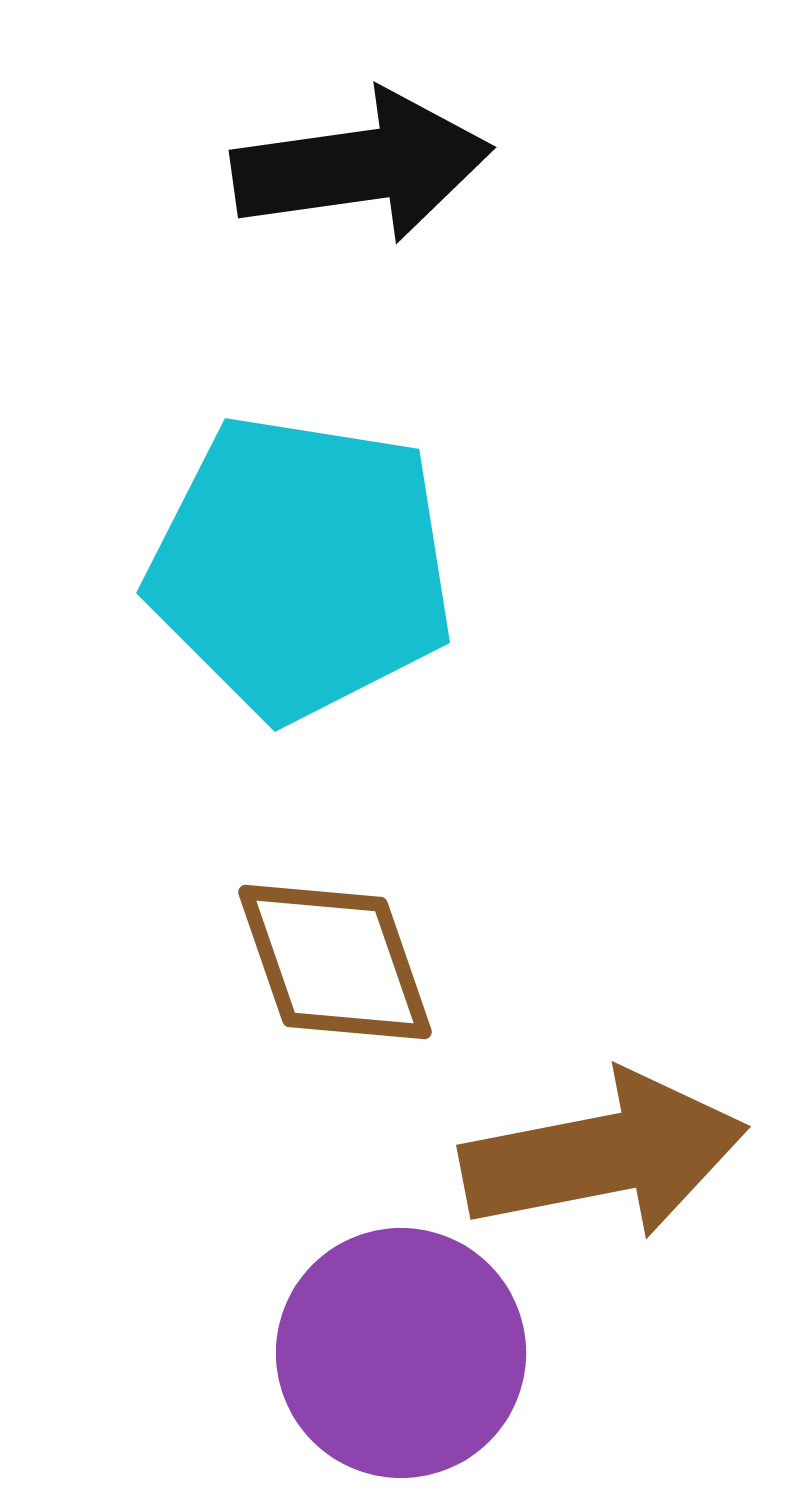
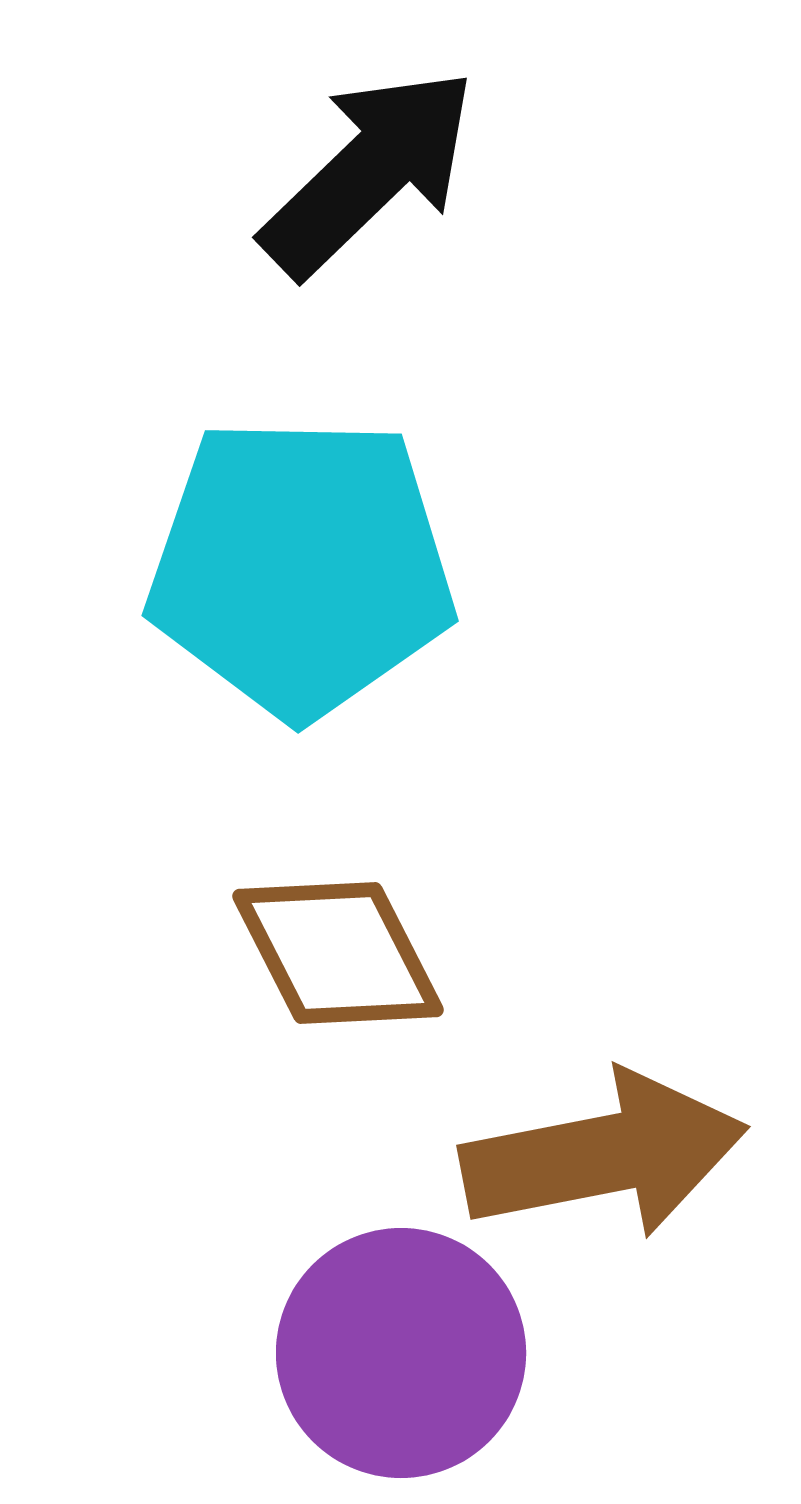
black arrow: moved 7 px right, 6 px down; rotated 36 degrees counterclockwise
cyan pentagon: rotated 8 degrees counterclockwise
brown diamond: moved 3 px right, 9 px up; rotated 8 degrees counterclockwise
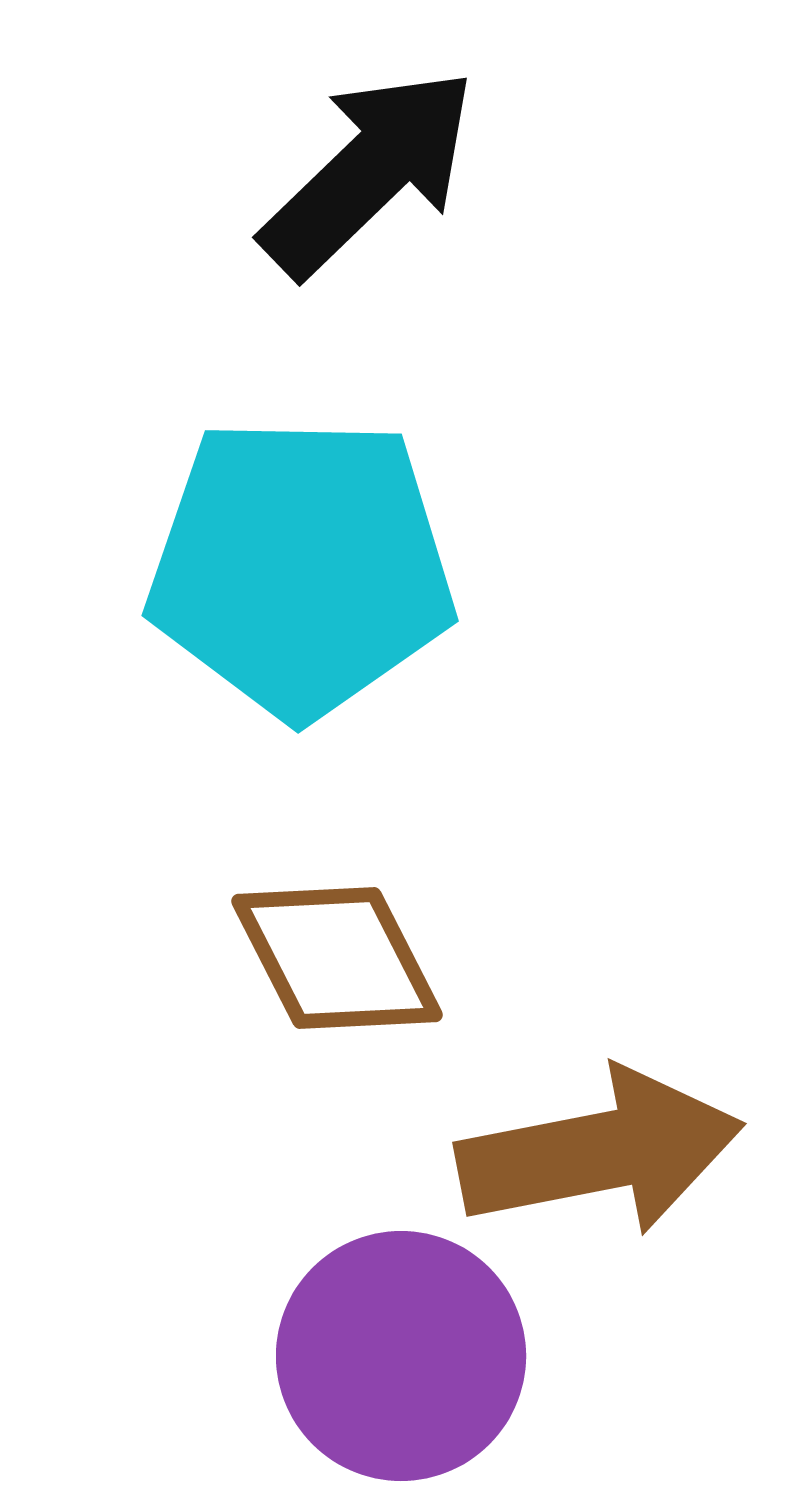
brown diamond: moved 1 px left, 5 px down
brown arrow: moved 4 px left, 3 px up
purple circle: moved 3 px down
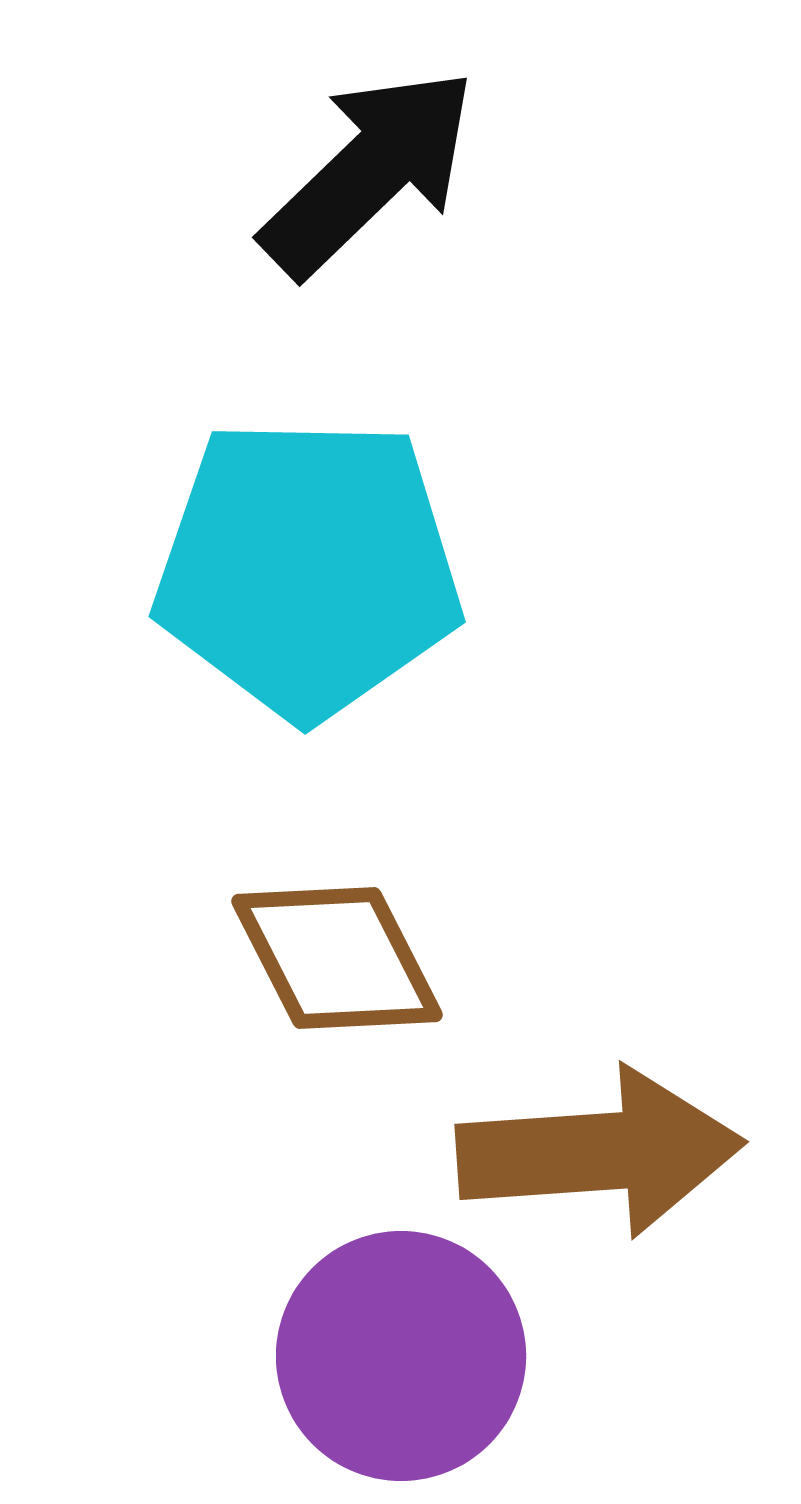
cyan pentagon: moved 7 px right, 1 px down
brown arrow: rotated 7 degrees clockwise
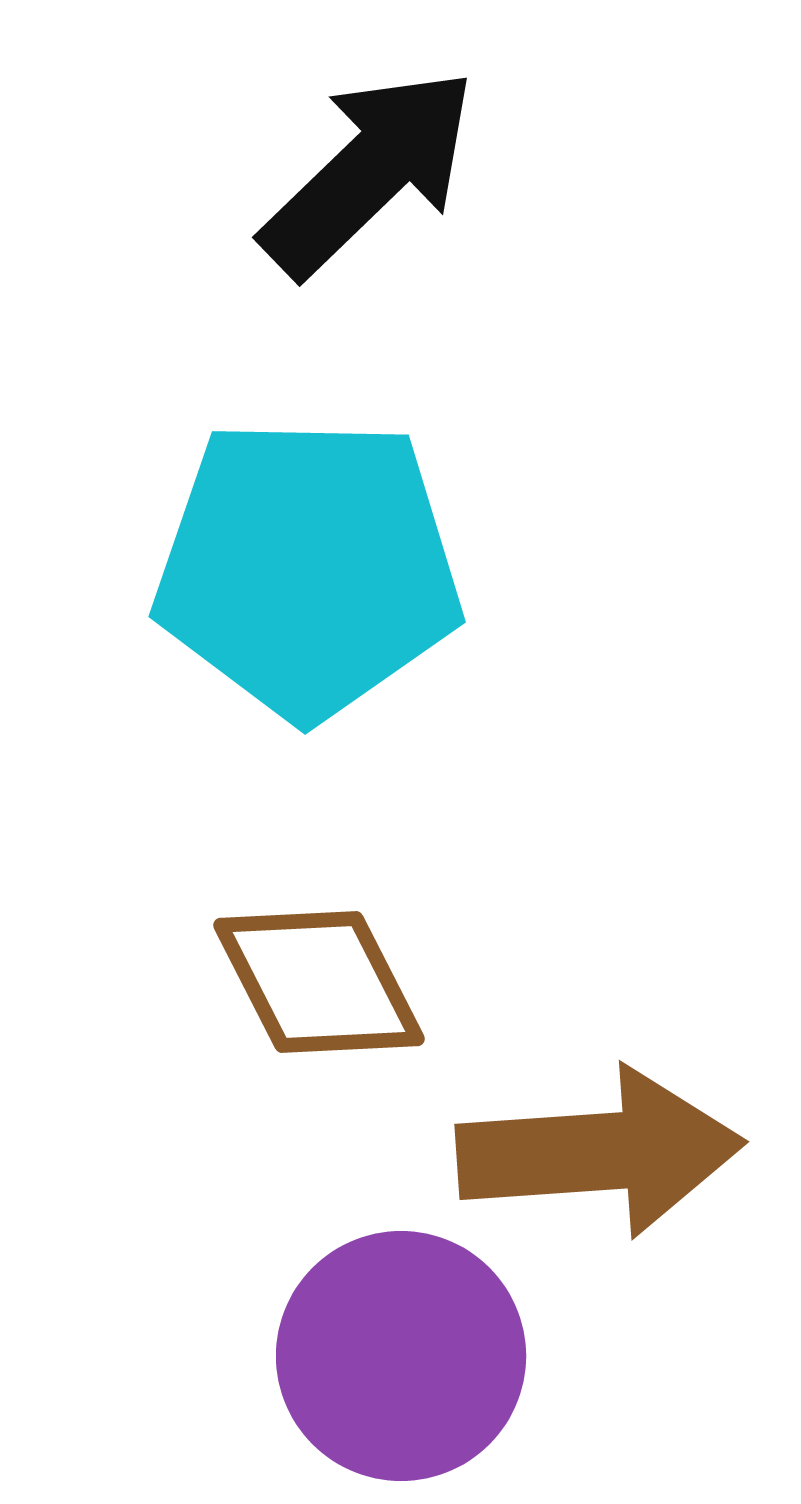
brown diamond: moved 18 px left, 24 px down
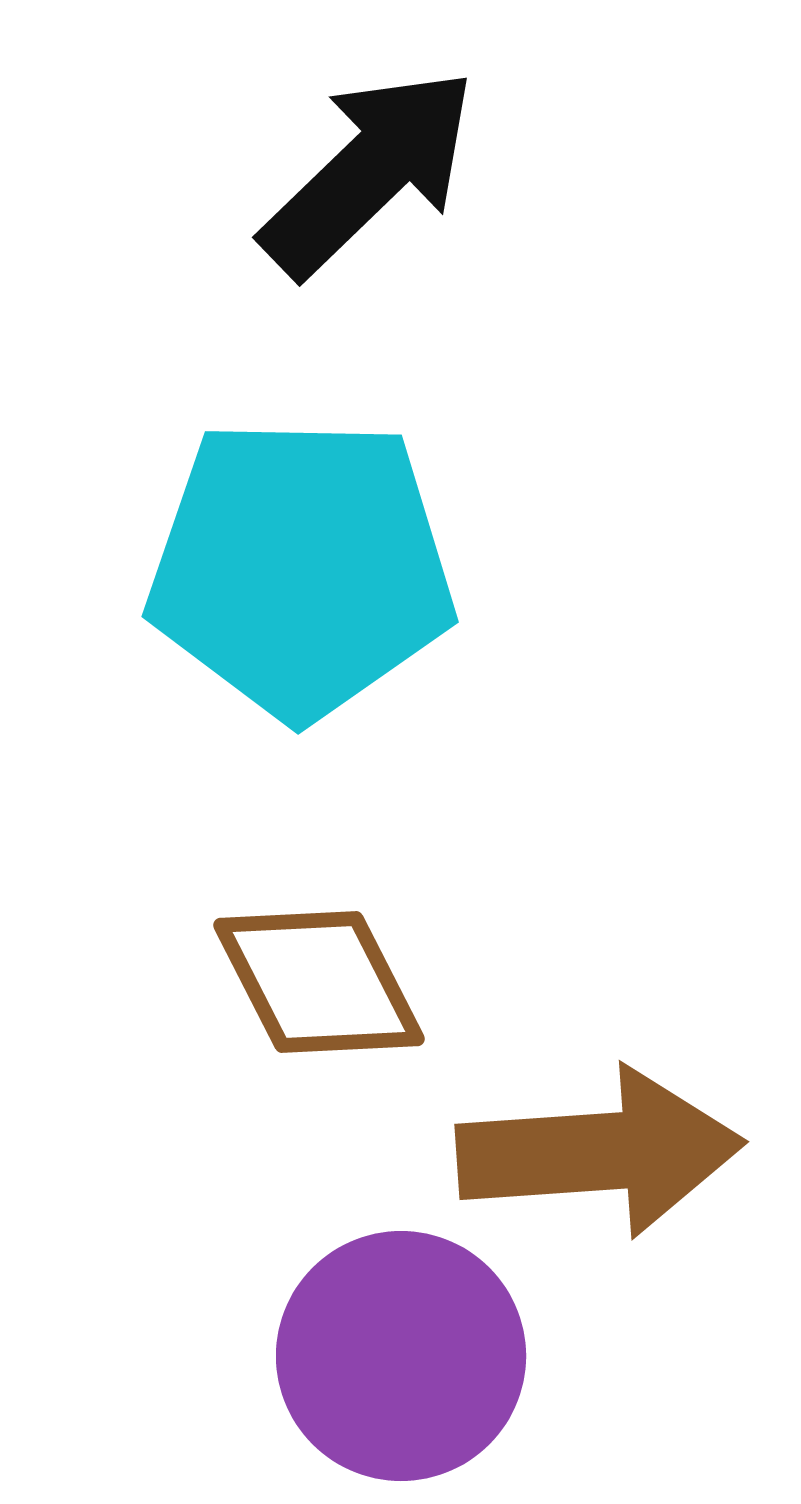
cyan pentagon: moved 7 px left
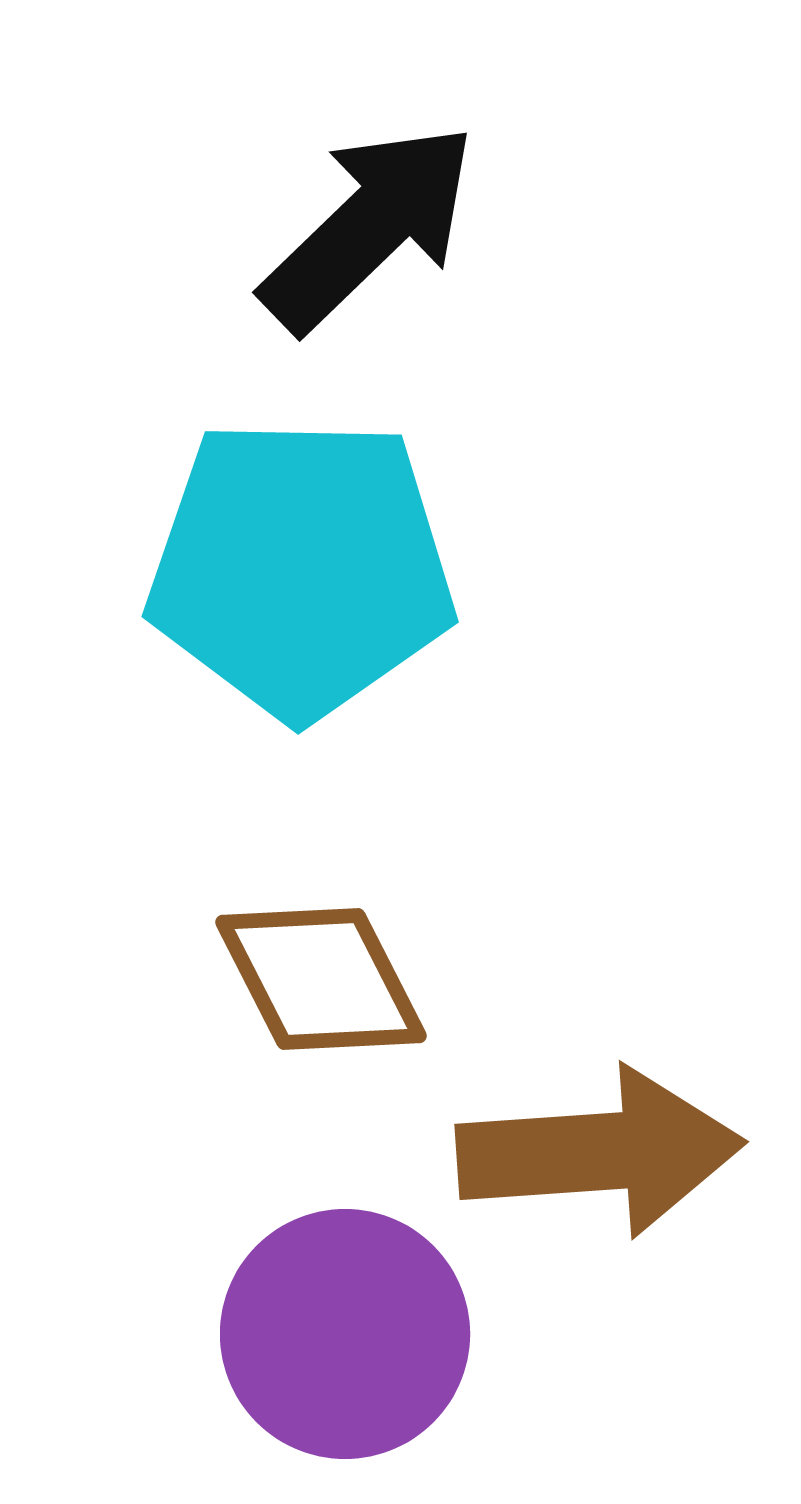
black arrow: moved 55 px down
brown diamond: moved 2 px right, 3 px up
purple circle: moved 56 px left, 22 px up
